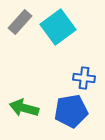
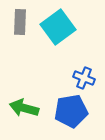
gray rectangle: rotated 40 degrees counterclockwise
blue cross: rotated 15 degrees clockwise
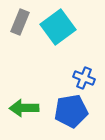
gray rectangle: rotated 20 degrees clockwise
green arrow: rotated 16 degrees counterclockwise
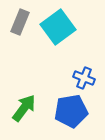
green arrow: rotated 128 degrees clockwise
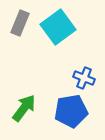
gray rectangle: moved 1 px down
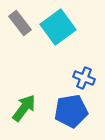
gray rectangle: rotated 60 degrees counterclockwise
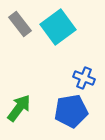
gray rectangle: moved 1 px down
green arrow: moved 5 px left
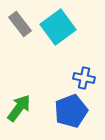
blue cross: rotated 10 degrees counterclockwise
blue pentagon: rotated 12 degrees counterclockwise
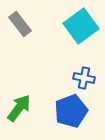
cyan square: moved 23 px right, 1 px up
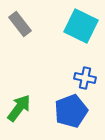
cyan square: rotated 28 degrees counterclockwise
blue cross: moved 1 px right
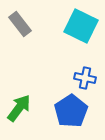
blue pentagon: rotated 12 degrees counterclockwise
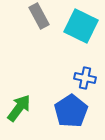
gray rectangle: moved 19 px right, 8 px up; rotated 10 degrees clockwise
